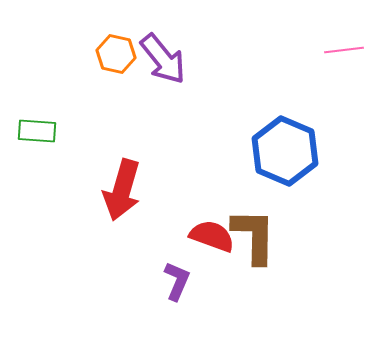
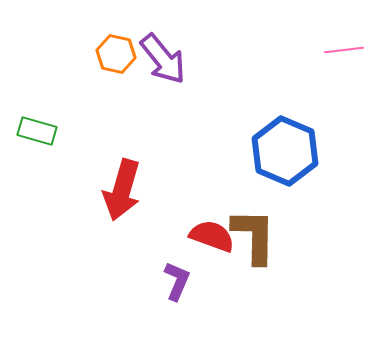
green rectangle: rotated 12 degrees clockwise
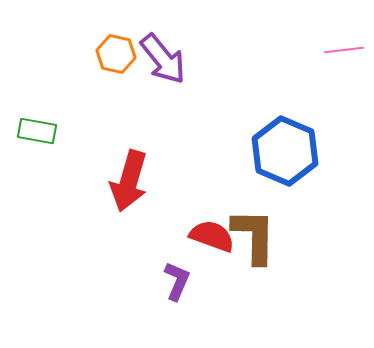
green rectangle: rotated 6 degrees counterclockwise
red arrow: moved 7 px right, 9 px up
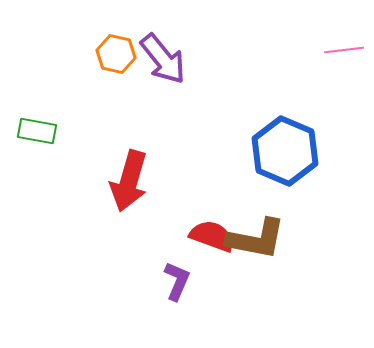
brown L-shape: moved 2 px right, 3 px down; rotated 100 degrees clockwise
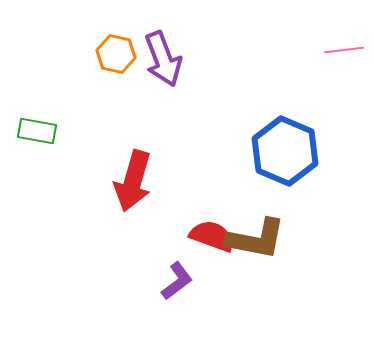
purple arrow: rotated 18 degrees clockwise
red arrow: moved 4 px right
purple L-shape: rotated 30 degrees clockwise
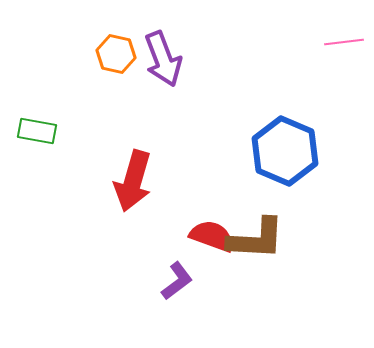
pink line: moved 8 px up
brown L-shape: rotated 8 degrees counterclockwise
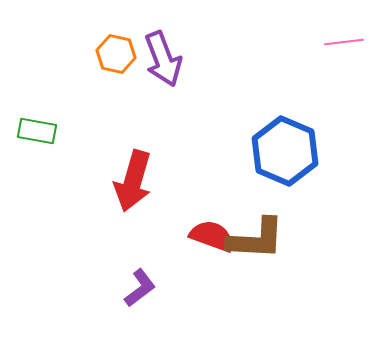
purple L-shape: moved 37 px left, 7 px down
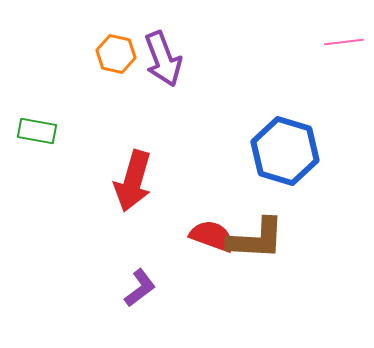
blue hexagon: rotated 6 degrees counterclockwise
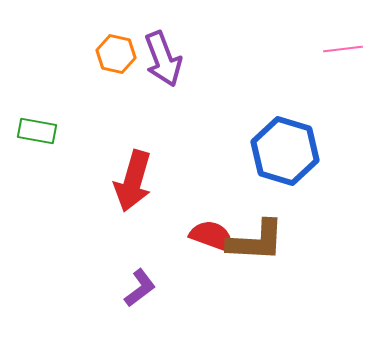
pink line: moved 1 px left, 7 px down
brown L-shape: moved 2 px down
